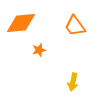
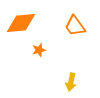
yellow arrow: moved 2 px left
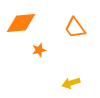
orange trapezoid: moved 2 px down
yellow arrow: moved 1 px down; rotated 60 degrees clockwise
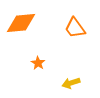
orange star: moved 1 px left, 13 px down; rotated 24 degrees counterclockwise
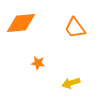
orange star: rotated 24 degrees counterclockwise
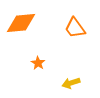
orange star: rotated 24 degrees clockwise
